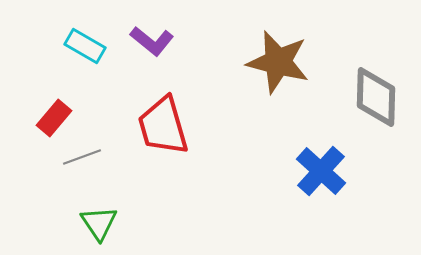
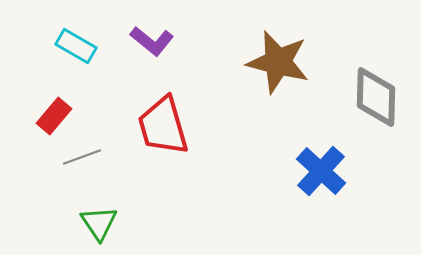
cyan rectangle: moved 9 px left
red rectangle: moved 2 px up
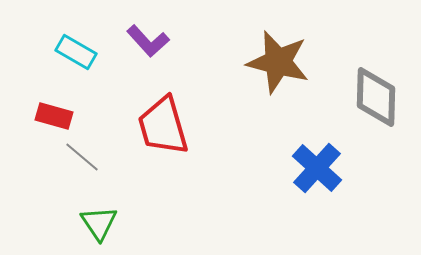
purple L-shape: moved 4 px left; rotated 9 degrees clockwise
cyan rectangle: moved 6 px down
red rectangle: rotated 66 degrees clockwise
gray line: rotated 60 degrees clockwise
blue cross: moved 4 px left, 3 px up
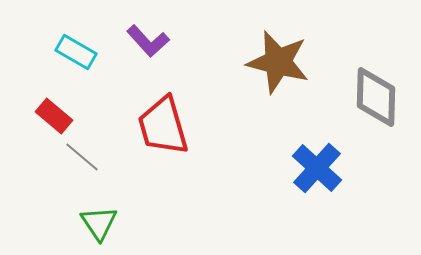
red rectangle: rotated 24 degrees clockwise
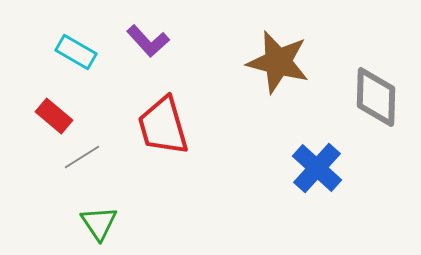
gray line: rotated 72 degrees counterclockwise
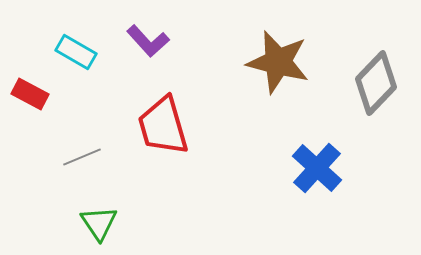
gray diamond: moved 14 px up; rotated 42 degrees clockwise
red rectangle: moved 24 px left, 22 px up; rotated 12 degrees counterclockwise
gray line: rotated 9 degrees clockwise
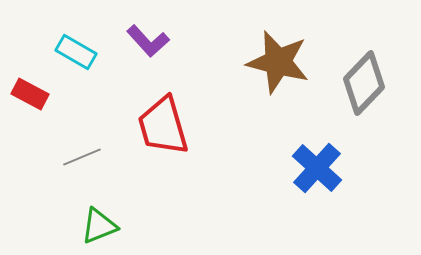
gray diamond: moved 12 px left
green triangle: moved 3 px down; rotated 42 degrees clockwise
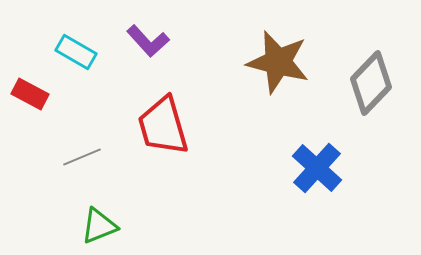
gray diamond: moved 7 px right
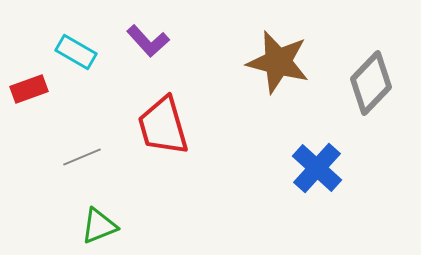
red rectangle: moved 1 px left, 5 px up; rotated 48 degrees counterclockwise
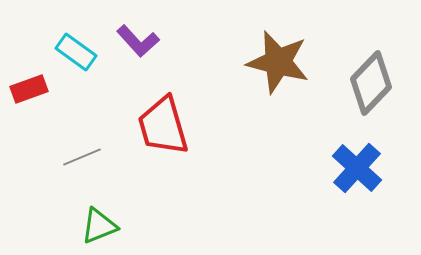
purple L-shape: moved 10 px left
cyan rectangle: rotated 6 degrees clockwise
blue cross: moved 40 px right
